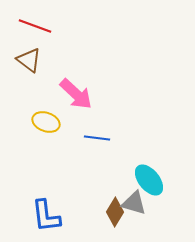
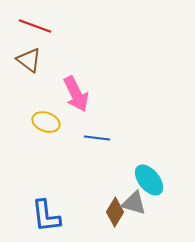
pink arrow: rotated 21 degrees clockwise
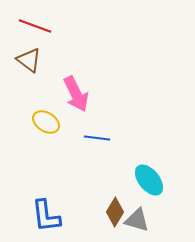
yellow ellipse: rotated 12 degrees clockwise
gray triangle: moved 3 px right, 17 px down
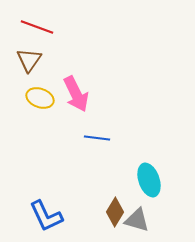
red line: moved 2 px right, 1 px down
brown triangle: rotated 28 degrees clockwise
yellow ellipse: moved 6 px left, 24 px up; rotated 12 degrees counterclockwise
cyan ellipse: rotated 20 degrees clockwise
blue L-shape: rotated 18 degrees counterclockwise
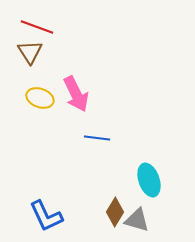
brown triangle: moved 1 px right, 8 px up; rotated 8 degrees counterclockwise
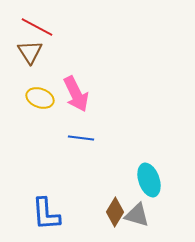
red line: rotated 8 degrees clockwise
blue line: moved 16 px left
blue L-shape: moved 2 px up; rotated 21 degrees clockwise
gray triangle: moved 5 px up
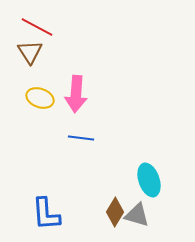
pink arrow: rotated 30 degrees clockwise
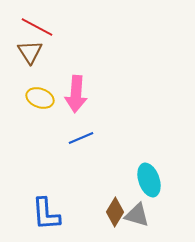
blue line: rotated 30 degrees counterclockwise
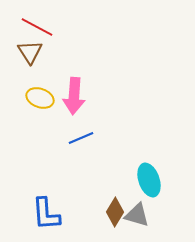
pink arrow: moved 2 px left, 2 px down
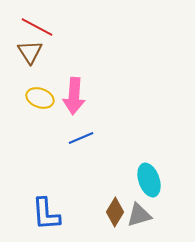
gray triangle: moved 2 px right; rotated 32 degrees counterclockwise
